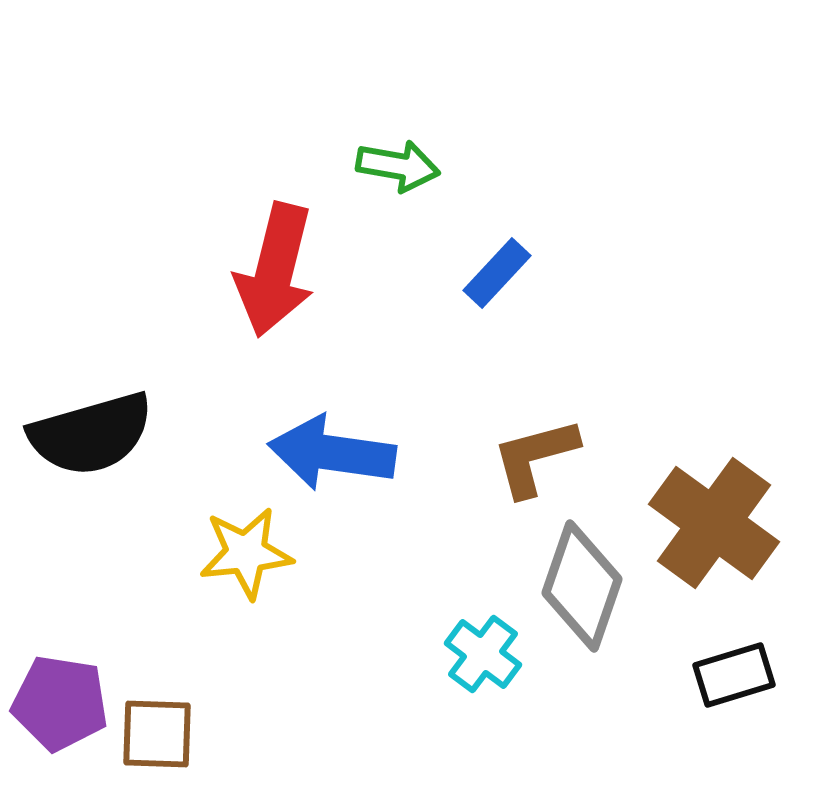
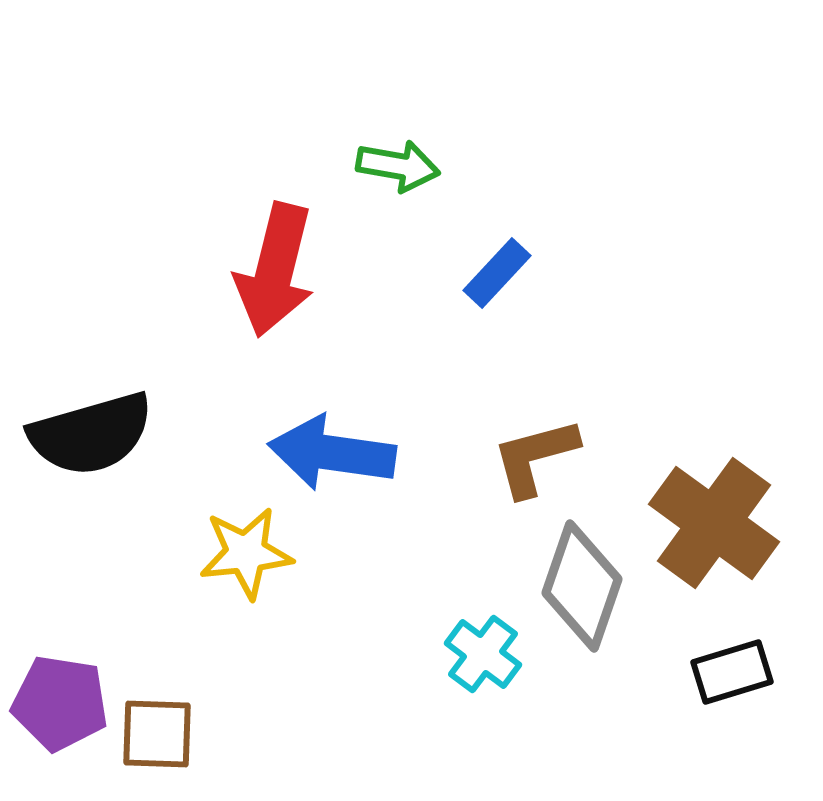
black rectangle: moved 2 px left, 3 px up
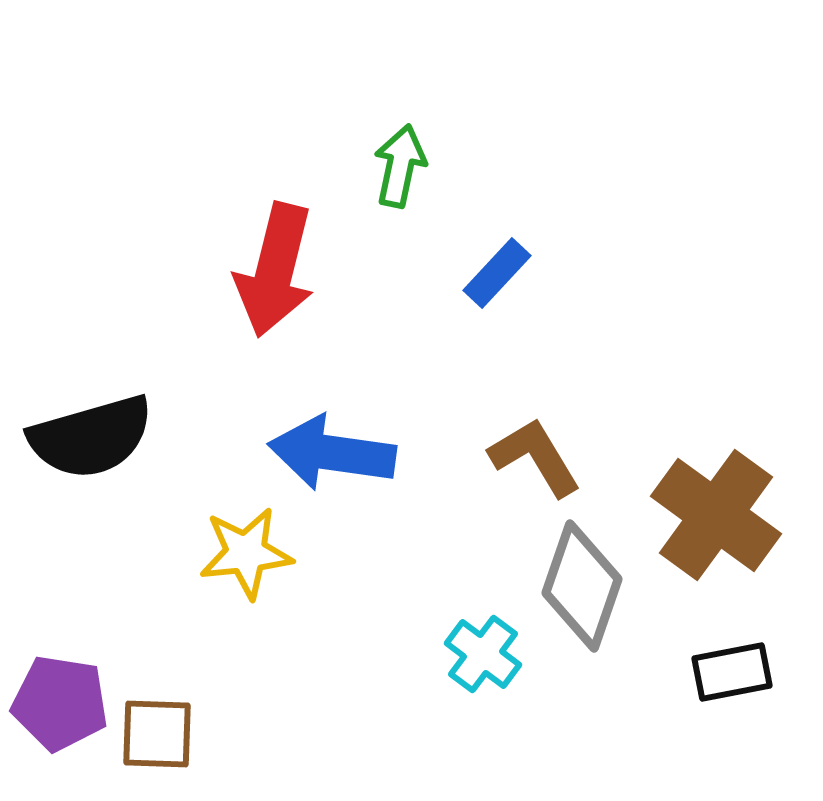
green arrow: moved 2 px right; rotated 88 degrees counterclockwise
black semicircle: moved 3 px down
brown L-shape: rotated 74 degrees clockwise
brown cross: moved 2 px right, 8 px up
black rectangle: rotated 6 degrees clockwise
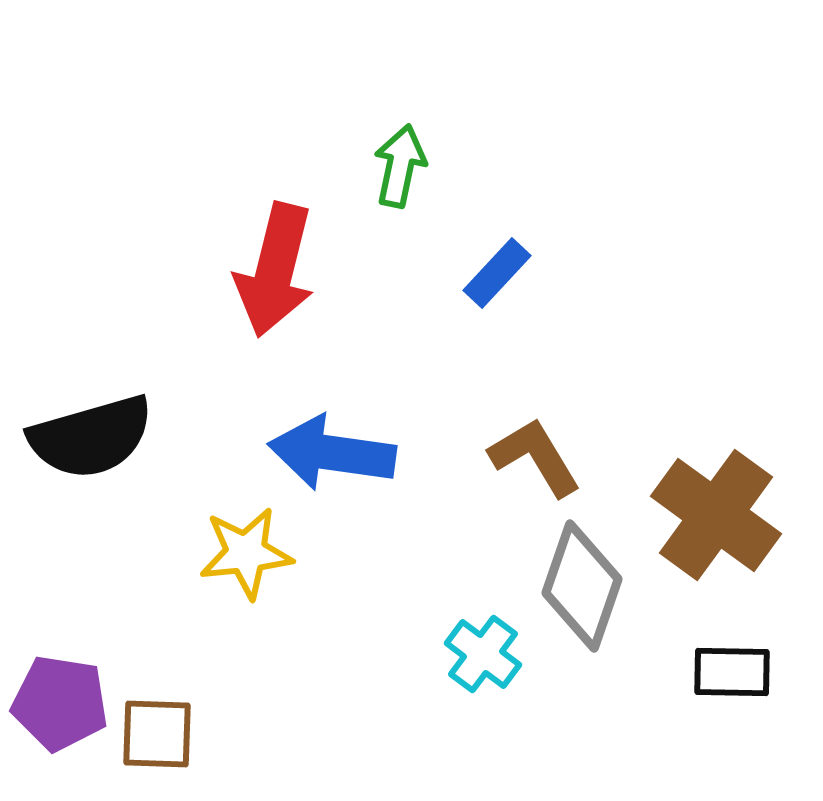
black rectangle: rotated 12 degrees clockwise
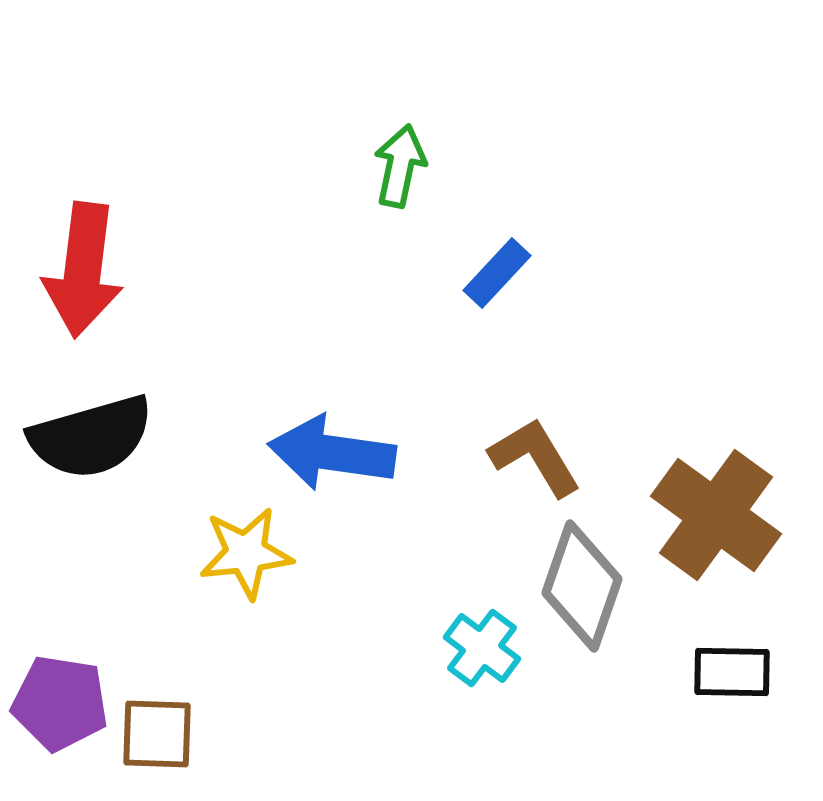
red arrow: moved 192 px left; rotated 7 degrees counterclockwise
cyan cross: moved 1 px left, 6 px up
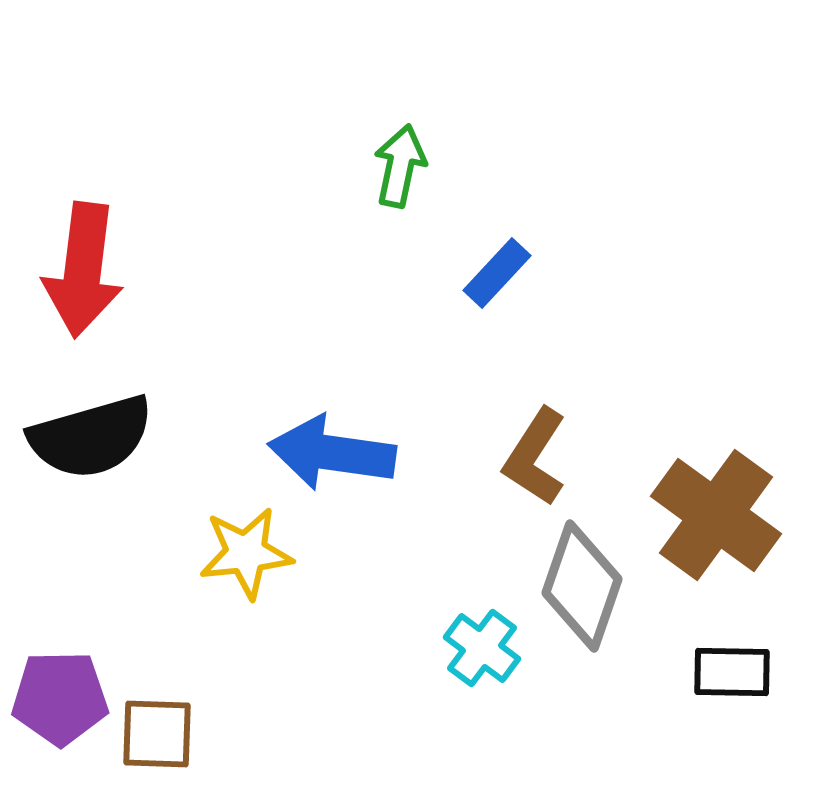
brown L-shape: rotated 116 degrees counterclockwise
purple pentagon: moved 5 px up; rotated 10 degrees counterclockwise
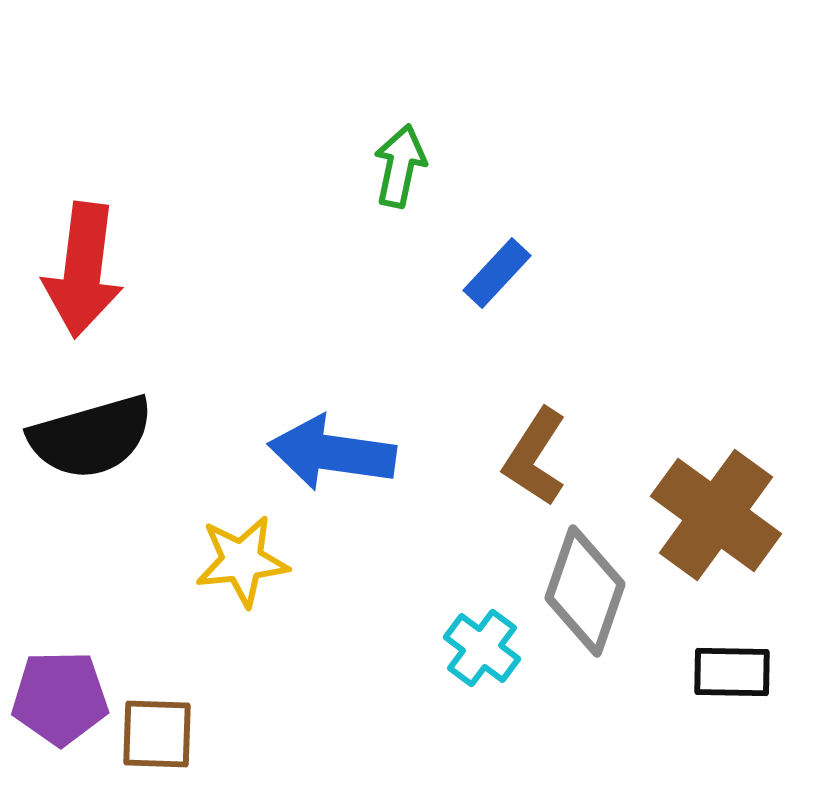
yellow star: moved 4 px left, 8 px down
gray diamond: moved 3 px right, 5 px down
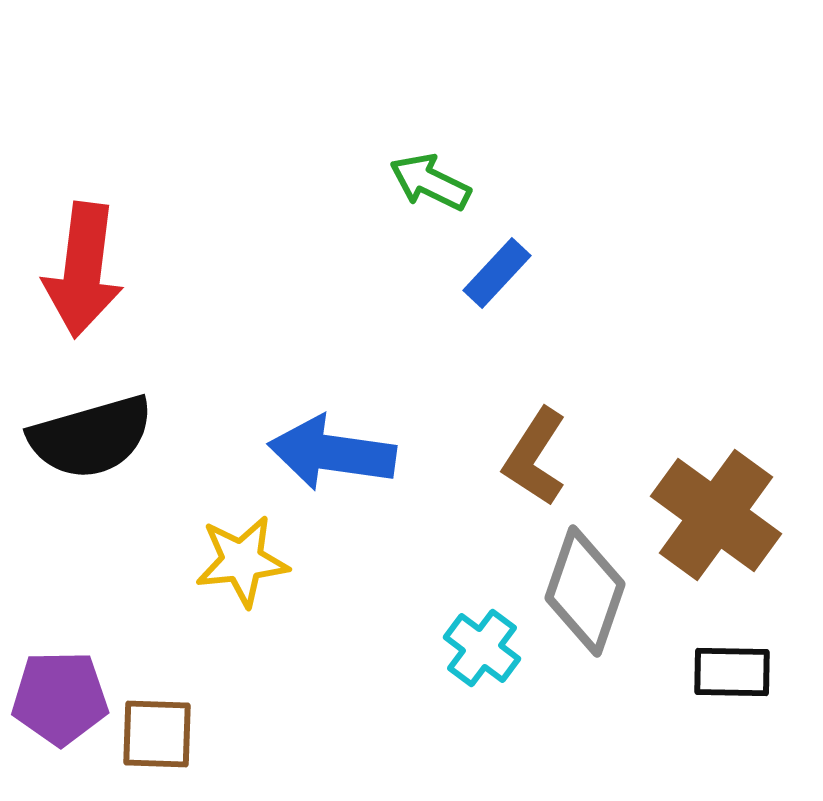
green arrow: moved 30 px right, 16 px down; rotated 76 degrees counterclockwise
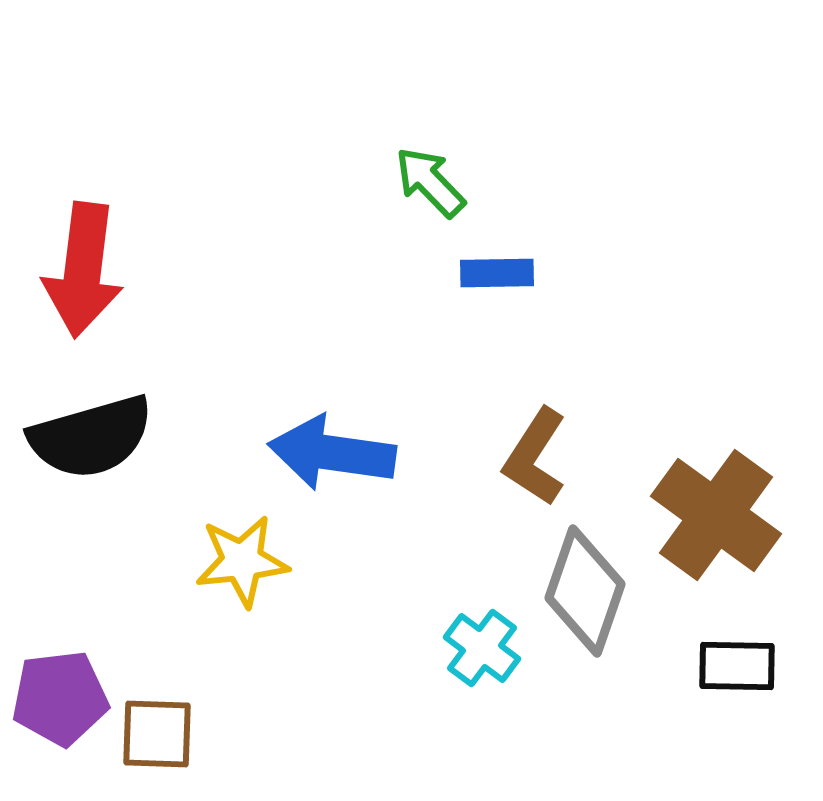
green arrow: rotated 20 degrees clockwise
blue rectangle: rotated 46 degrees clockwise
black rectangle: moved 5 px right, 6 px up
purple pentagon: rotated 6 degrees counterclockwise
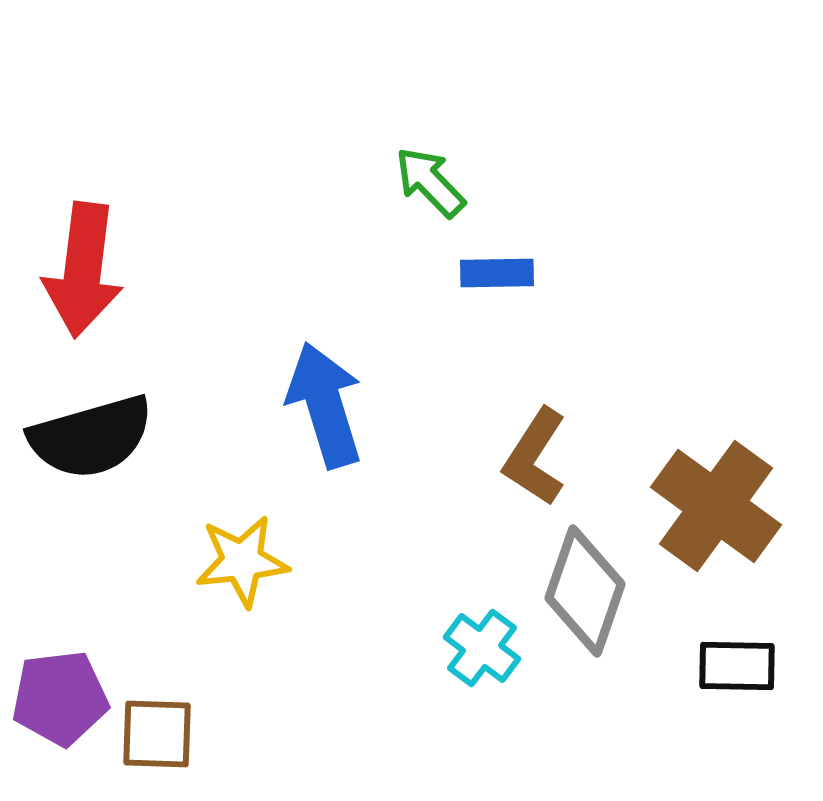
blue arrow: moved 7 px left, 48 px up; rotated 65 degrees clockwise
brown cross: moved 9 px up
